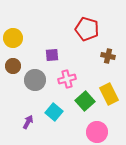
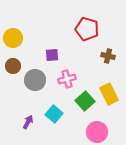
cyan square: moved 2 px down
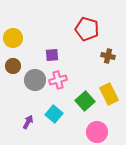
pink cross: moved 9 px left, 1 px down
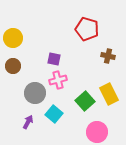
purple square: moved 2 px right, 4 px down; rotated 16 degrees clockwise
gray circle: moved 13 px down
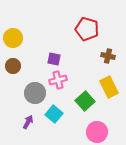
yellow rectangle: moved 7 px up
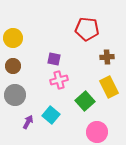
red pentagon: rotated 10 degrees counterclockwise
brown cross: moved 1 px left, 1 px down; rotated 16 degrees counterclockwise
pink cross: moved 1 px right
gray circle: moved 20 px left, 2 px down
cyan square: moved 3 px left, 1 px down
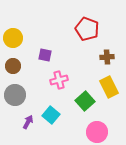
red pentagon: rotated 15 degrees clockwise
purple square: moved 9 px left, 4 px up
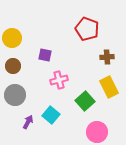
yellow circle: moved 1 px left
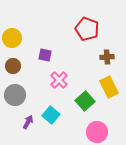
pink cross: rotated 30 degrees counterclockwise
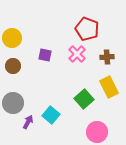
pink cross: moved 18 px right, 26 px up
gray circle: moved 2 px left, 8 px down
green square: moved 1 px left, 2 px up
